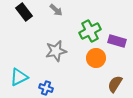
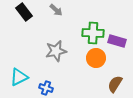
green cross: moved 3 px right, 2 px down; rotated 30 degrees clockwise
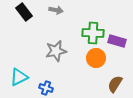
gray arrow: rotated 32 degrees counterclockwise
